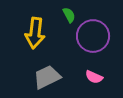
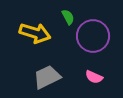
green semicircle: moved 1 px left, 2 px down
yellow arrow: rotated 80 degrees counterclockwise
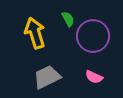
green semicircle: moved 2 px down
yellow arrow: rotated 124 degrees counterclockwise
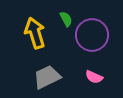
green semicircle: moved 2 px left
purple circle: moved 1 px left, 1 px up
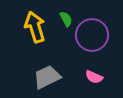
yellow arrow: moved 6 px up
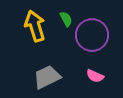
yellow arrow: moved 1 px up
pink semicircle: moved 1 px right, 1 px up
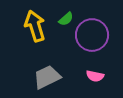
green semicircle: rotated 77 degrees clockwise
pink semicircle: rotated 12 degrees counterclockwise
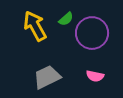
yellow arrow: rotated 12 degrees counterclockwise
purple circle: moved 2 px up
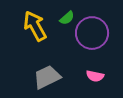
green semicircle: moved 1 px right, 1 px up
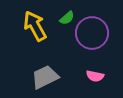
gray trapezoid: moved 2 px left
